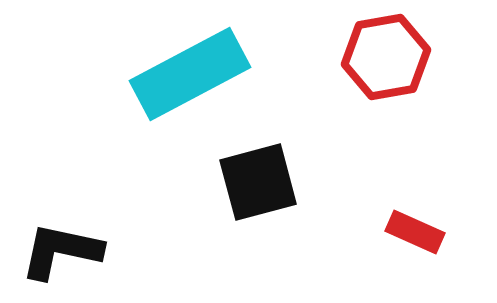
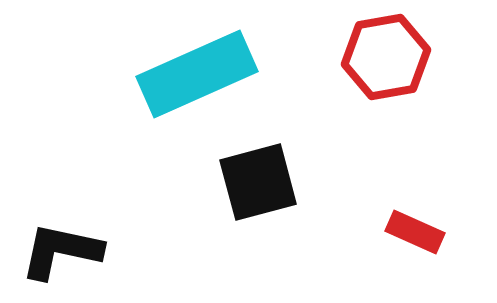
cyan rectangle: moved 7 px right; rotated 4 degrees clockwise
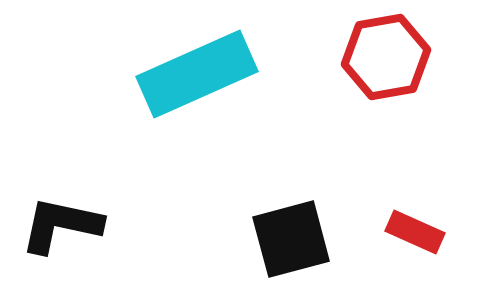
black square: moved 33 px right, 57 px down
black L-shape: moved 26 px up
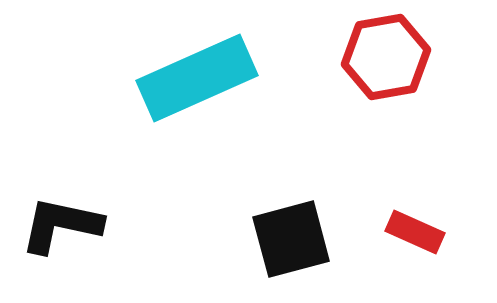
cyan rectangle: moved 4 px down
